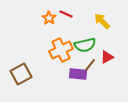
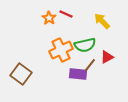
brown square: rotated 25 degrees counterclockwise
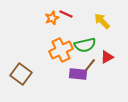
orange star: moved 3 px right; rotated 16 degrees clockwise
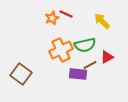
brown line: rotated 24 degrees clockwise
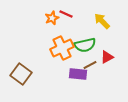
orange cross: moved 1 px right, 2 px up
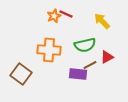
orange star: moved 2 px right, 2 px up
orange cross: moved 13 px left, 2 px down; rotated 30 degrees clockwise
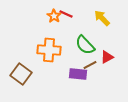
orange star: rotated 16 degrees counterclockwise
yellow arrow: moved 3 px up
green semicircle: rotated 60 degrees clockwise
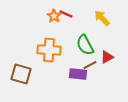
green semicircle: rotated 15 degrees clockwise
brown square: rotated 20 degrees counterclockwise
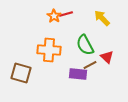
red line: rotated 40 degrees counterclockwise
red triangle: rotated 48 degrees counterclockwise
brown square: moved 1 px up
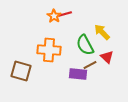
red line: moved 1 px left
yellow arrow: moved 14 px down
brown square: moved 2 px up
